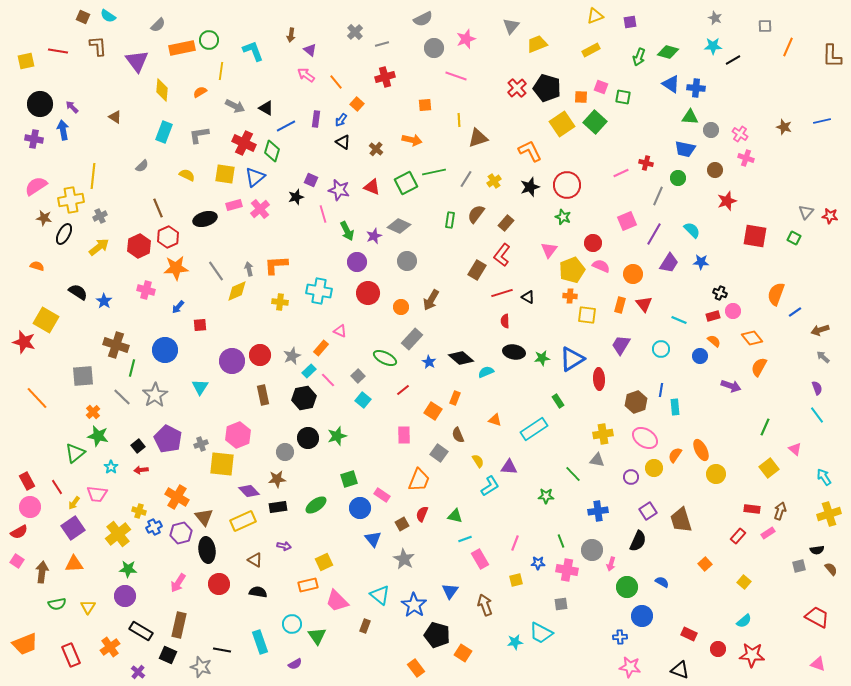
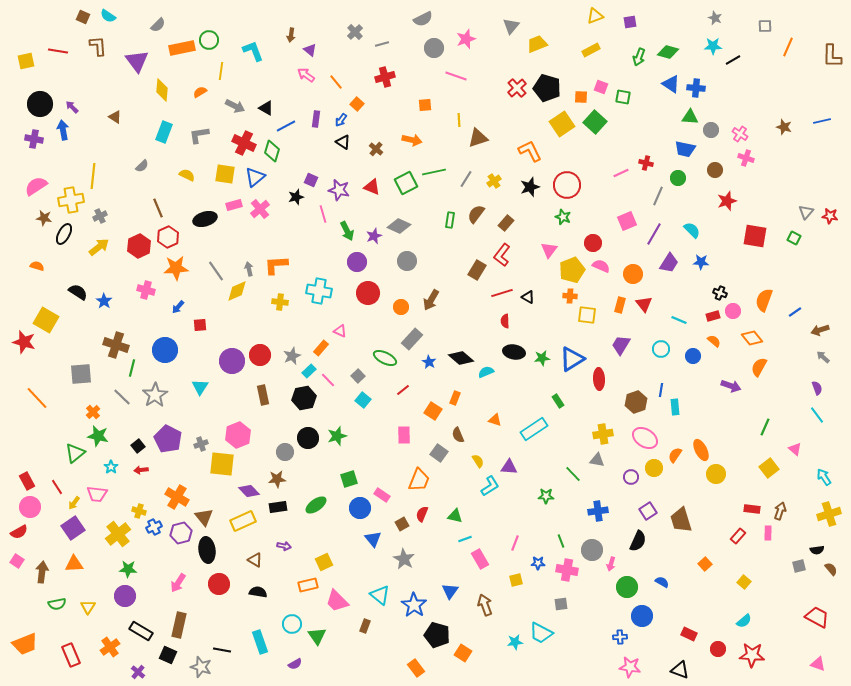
orange semicircle at (776, 294): moved 12 px left, 6 px down
blue circle at (700, 356): moved 7 px left
gray square at (83, 376): moved 2 px left, 2 px up
pink rectangle at (768, 533): rotated 56 degrees counterclockwise
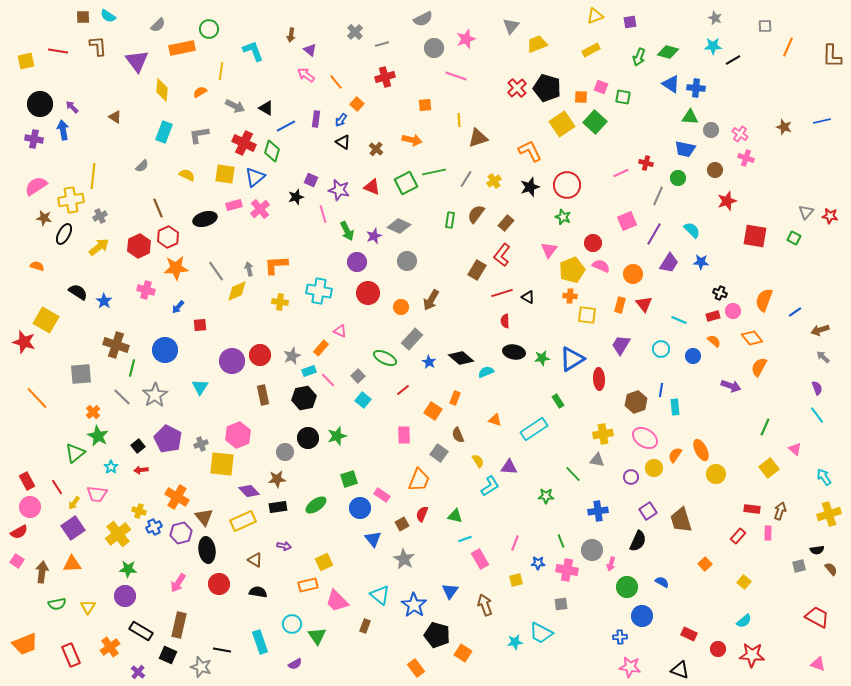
brown square at (83, 17): rotated 24 degrees counterclockwise
green circle at (209, 40): moved 11 px up
cyan rectangle at (309, 371): rotated 24 degrees clockwise
green star at (98, 436): rotated 15 degrees clockwise
orange triangle at (74, 564): moved 2 px left
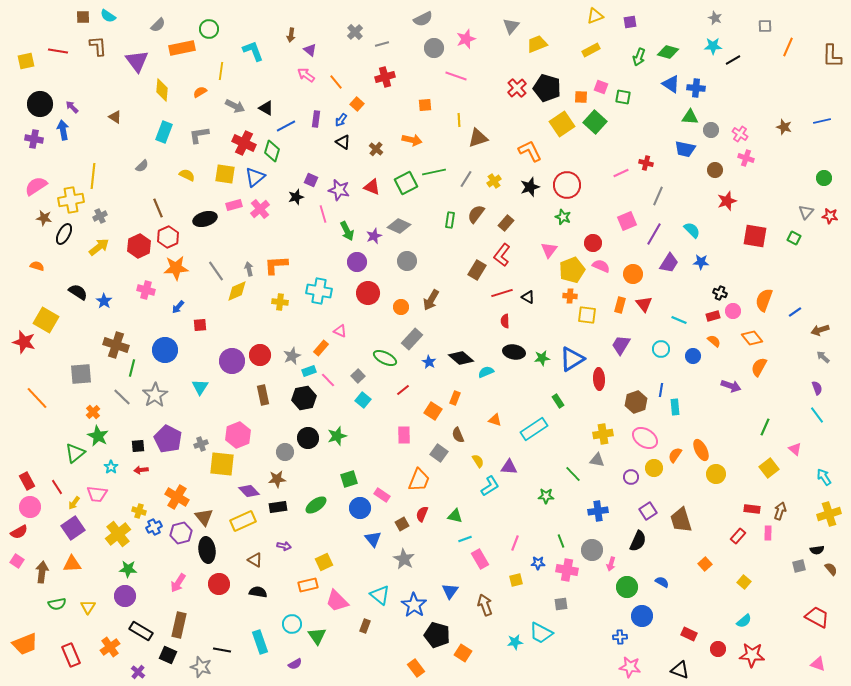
green circle at (678, 178): moved 146 px right
black square at (138, 446): rotated 32 degrees clockwise
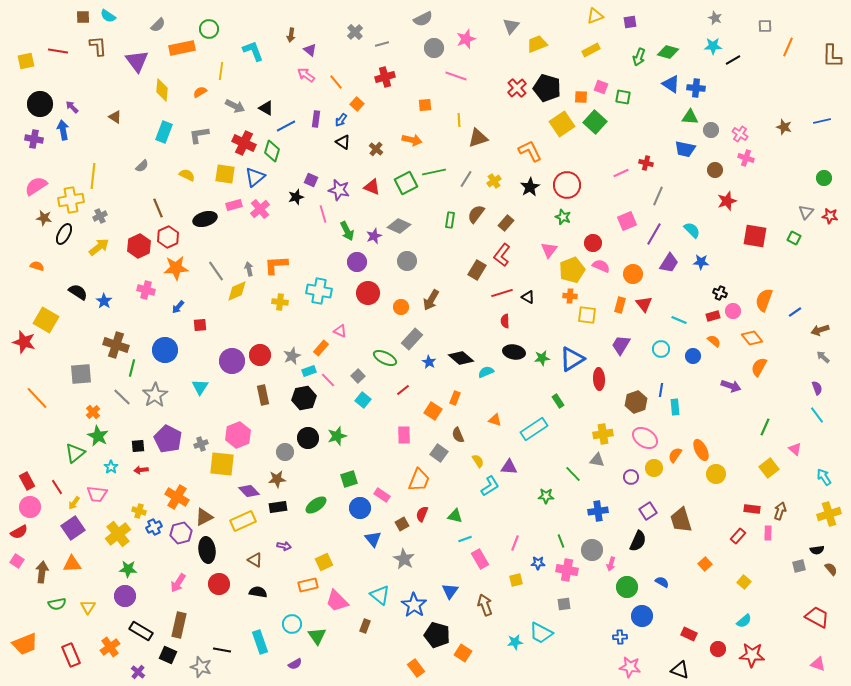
black star at (530, 187): rotated 12 degrees counterclockwise
brown triangle at (204, 517): rotated 42 degrees clockwise
gray square at (561, 604): moved 3 px right
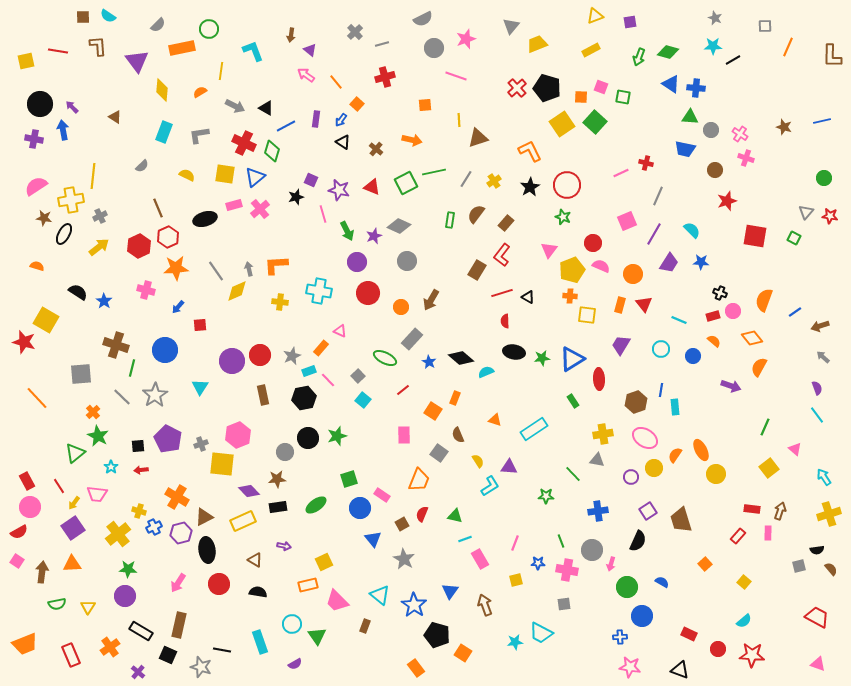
brown arrow at (820, 330): moved 4 px up
green rectangle at (558, 401): moved 15 px right
red line at (57, 487): moved 2 px right, 1 px up
